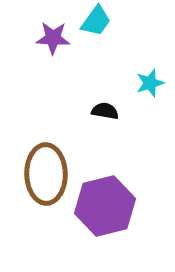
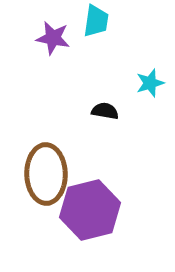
cyan trapezoid: rotated 28 degrees counterclockwise
purple star: rotated 8 degrees clockwise
purple hexagon: moved 15 px left, 4 px down
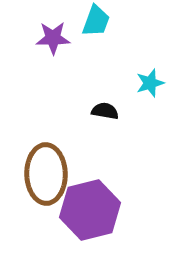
cyan trapezoid: rotated 12 degrees clockwise
purple star: rotated 12 degrees counterclockwise
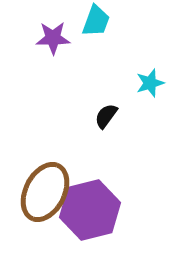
black semicircle: moved 1 px right, 5 px down; rotated 64 degrees counterclockwise
brown ellipse: moved 1 px left, 18 px down; rotated 28 degrees clockwise
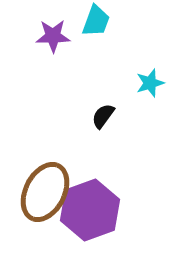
purple star: moved 2 px up
black semicircle: moved 3 px left
purple hexagon: rotated 6 degrees counterclockwise
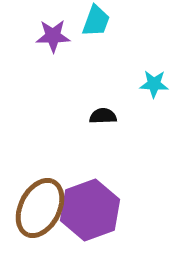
cyan star: moved 4 px right, 1 px down; rotated 20 degrees clockwise
black semicircle: rotated 52 degrees clockwise
brown ellipse: moved 5 px left, 16 px down
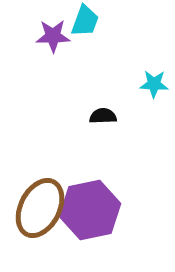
cyan trapezoid: moved 11 px left
purple hexagon: rotated 8 degrees clockwise
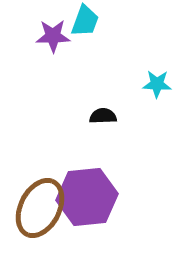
cyan star: moved 3 px right
purple hexagon: moved 3 px left, 13 px up; rotated 6 degrees clockwise
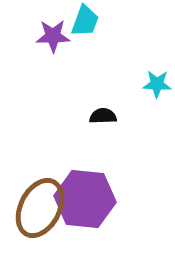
purple hexagon: moved 2 px left, 2 px down; rotated 12 degrees clockwise
